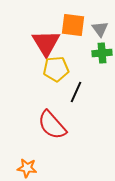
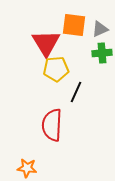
orange square: moved 1 px right
gray triangle: rotated 42 degrees clockwise
red semicircle: rotated 44 degrees clockwise
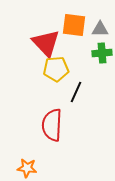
gray triangle: rotated 24 degrees clockwise
red triangle: rotated 12 degrees counterclockwise
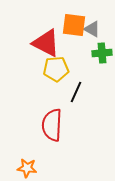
gray triangle: moved 8 px left; rotated 30 degrees clockwise
red triangle: rotated 20 degrees counterclockwise
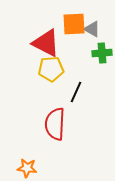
orange square: moved 1 px up; rotated 10 degrees counterclockwise
yellow pentagon: moved 5 px left
red semicircle: moved 3 px right, 1 px up
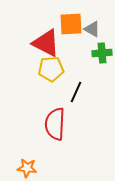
orange square: moved 3 px left
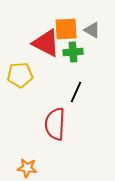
orange square: moved 5 px left, 5 px down
gray triangle: moved 1 px down
green cross: moved 29 px left, 1 px up
yellow pentagon: moved 31 px left, 6 px down
